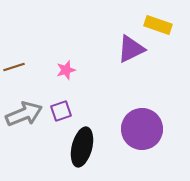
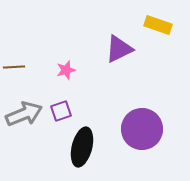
purple triangle: moved 12 px left
brown line: rotated 15 degrees clockwise
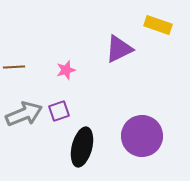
purple square: moved 2 px left
purple circle: moved 7 px down
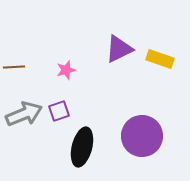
yellow rectangle: moved 2 px right, 34 px down
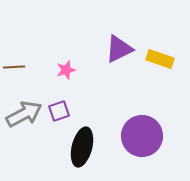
gray arrow: rotated 6 degrees counterclockwise
